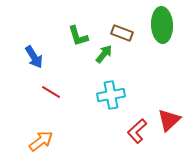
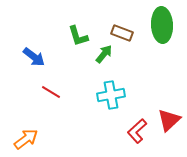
blue arrow: rotated 20 degrees counterclockwise
orange arrow: moved 15 px left, 2 px up
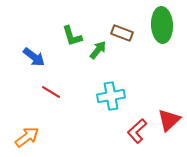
green L-shape: moved 6 px left
green arrow: moved 6 px left, 4 px up
cyan cross: moved 1 px down
orange arrow: moved 1 px right, 2 px up
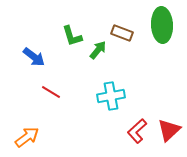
red triangle: moved 10 px down
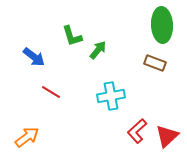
brown rectangle: moved 33 px right, 30 px down
red triangle: moved 2 px left, 6 px down
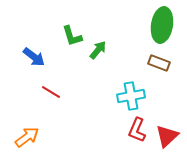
green ellipse: rotated 12 degrees clockwise
brown rectangle: moved 4 px right
cyan cross: moved 20 px right
red L-shape: moved 1 px up; rotated 25 degrees counterclockwise
